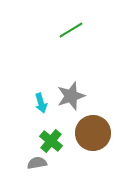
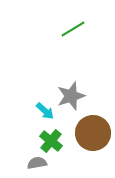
green line: moved 2 px right, 1 px up
cyan arrow: moved 4 px right, 8 px down; rotated 30 degrees counterclockwise
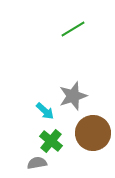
gray star: moved 2 px right
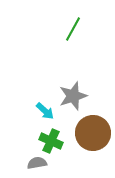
green line: rotated 30 degrees counterclockwise
green cross: rotated 15 degrees counterclockwise
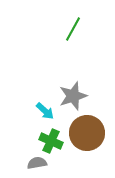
brown circle: moved 6 px left
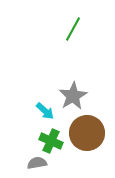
gray star: rotated 12 degrees counterclockwise
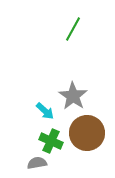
gray star: rotated 8 degrees counterclockwise
